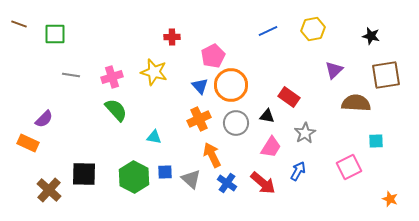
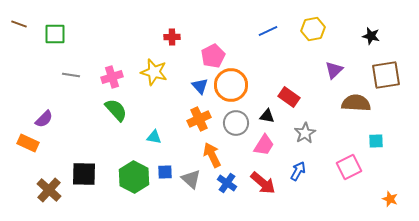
pink trapezoid: moved 7 px left, 2 px up
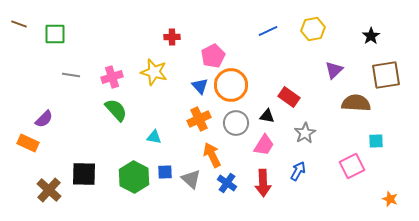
black star: rotated 24 degrees clockwise
pink square: moved 3 px right, 1 px up
red arrow: rotated 48 degrees clockwise
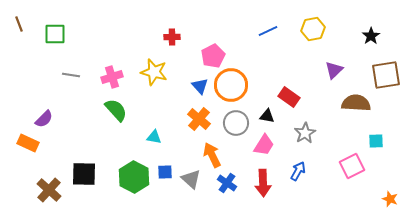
brown line: rotated 49 degrees clockwise
orange cross: rotated 25 degrees counterclockwise
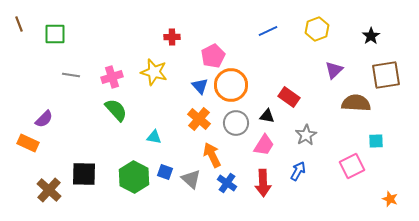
yellow hexagon: moved 4 px right; rotated 10 degrees counterclockwise
gray star: moved 1 px right, 2 px down
blue square: rotated 21 degrees clockwise
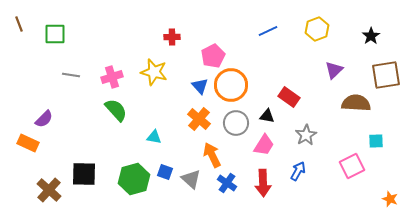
green hexagon: moved 2 px down; rotated 16 degrees clockwise
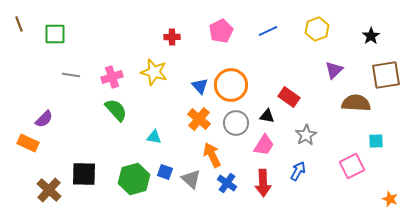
pink pentagon: moved 8 px right, 25 px up
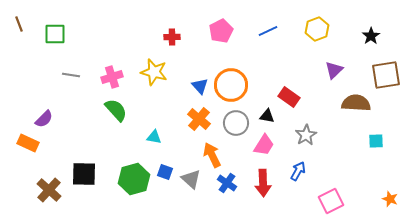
pink square: moved 21 px left, 35 px down
